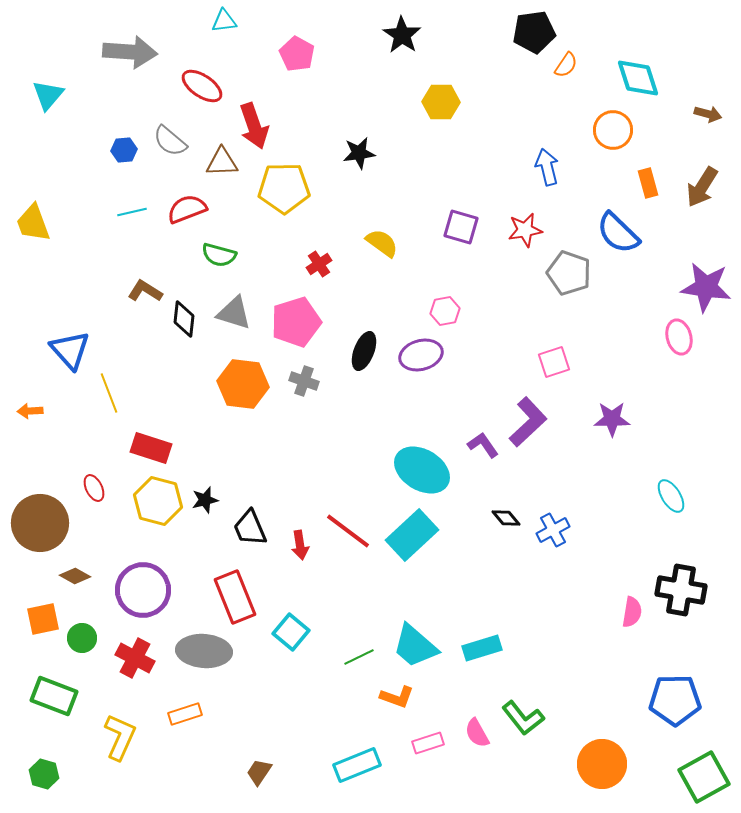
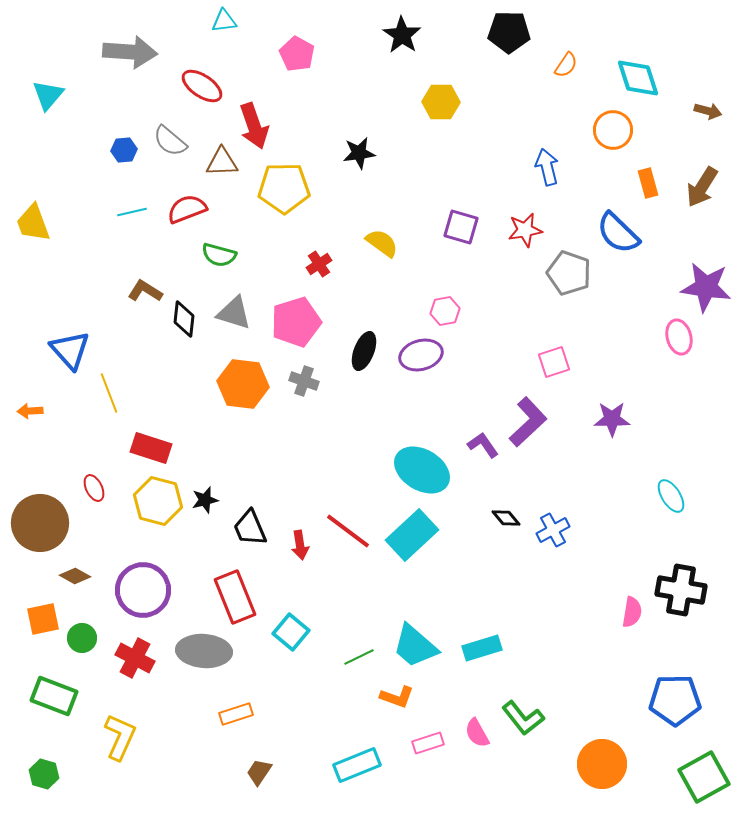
black pentagon at (534, 32): moved 25 px left; rotated 9 degrees clockwise
brown arrow at (708, 114): moved 3 px up
orange rectangle at (185, 714): moved 51 px right
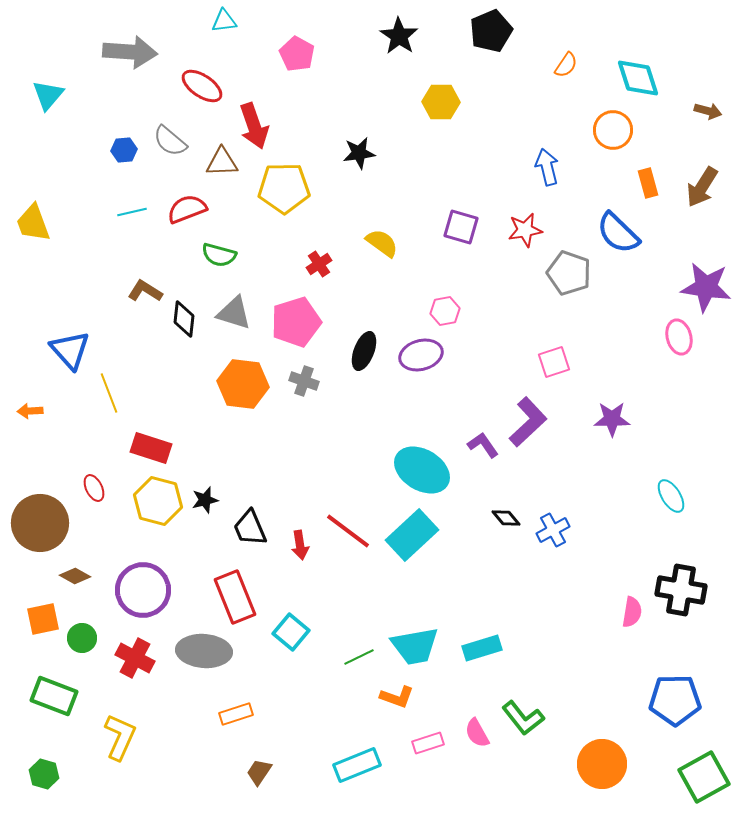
black pentagon at (509, 32): moved 18 px left, 1 px up; rotated 24 degrees counterclockwise
black star at (402, 35): moved 3 px left, 1 px down
cyan trapezoid at (415, 646): rotated 51 degrees counterclockwise
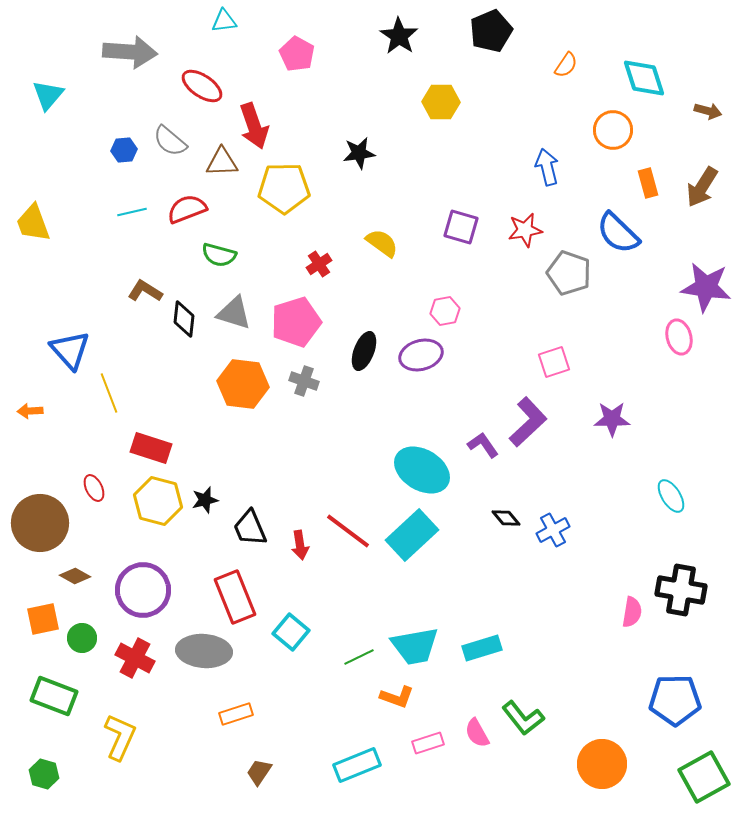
cyan diamond at (638, 78): moved 6 px right
